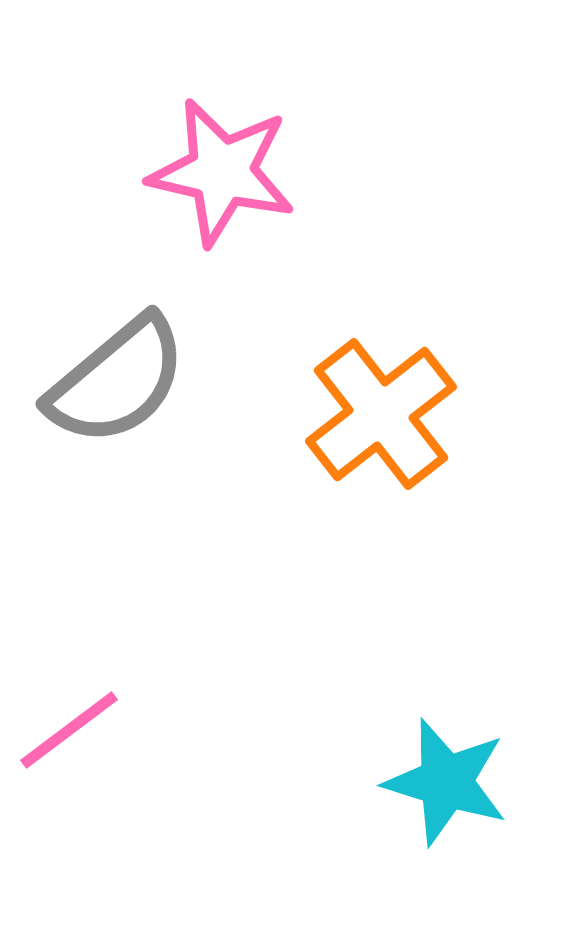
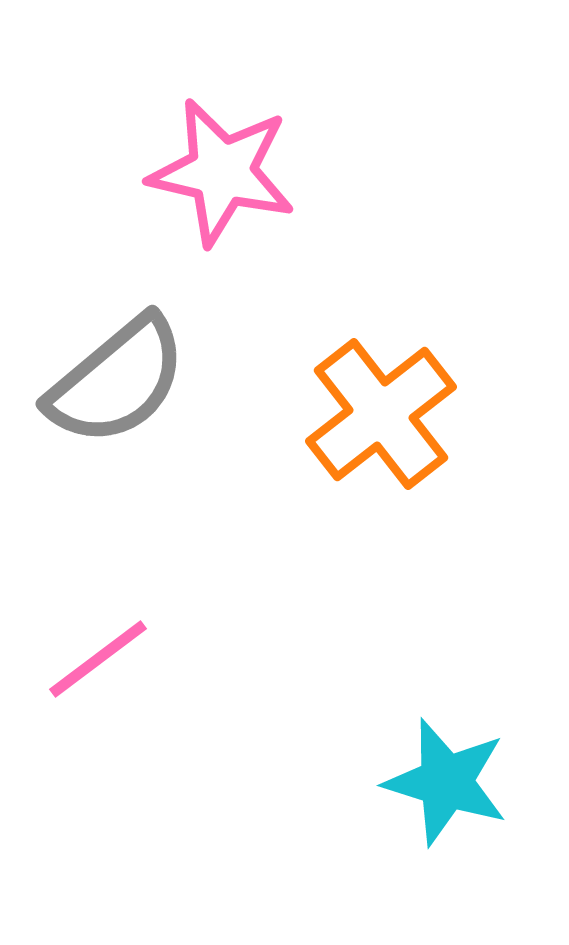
pink line: moved 29 px right, 71 px up
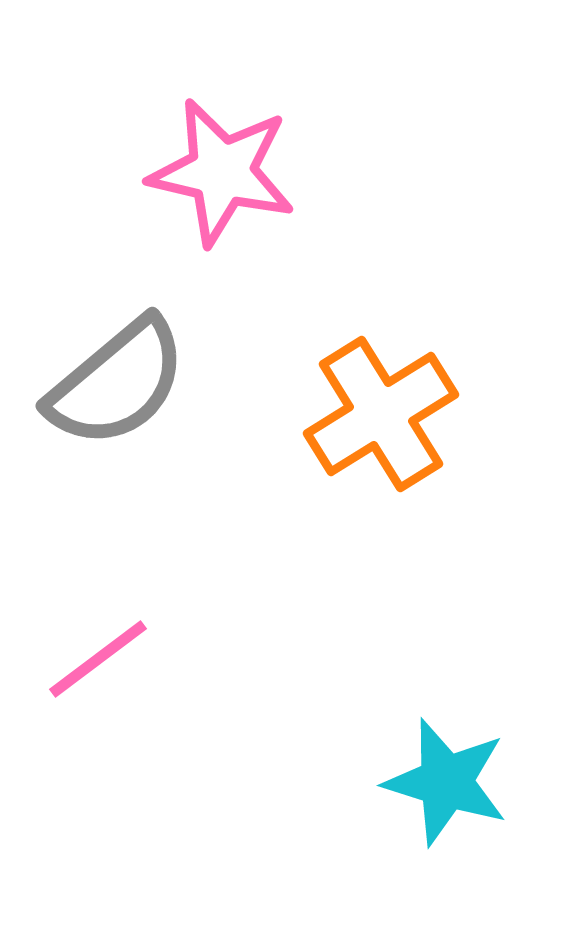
gray semicircle: moved 2 px down
orange cross: rotated 6 degrees clockwise
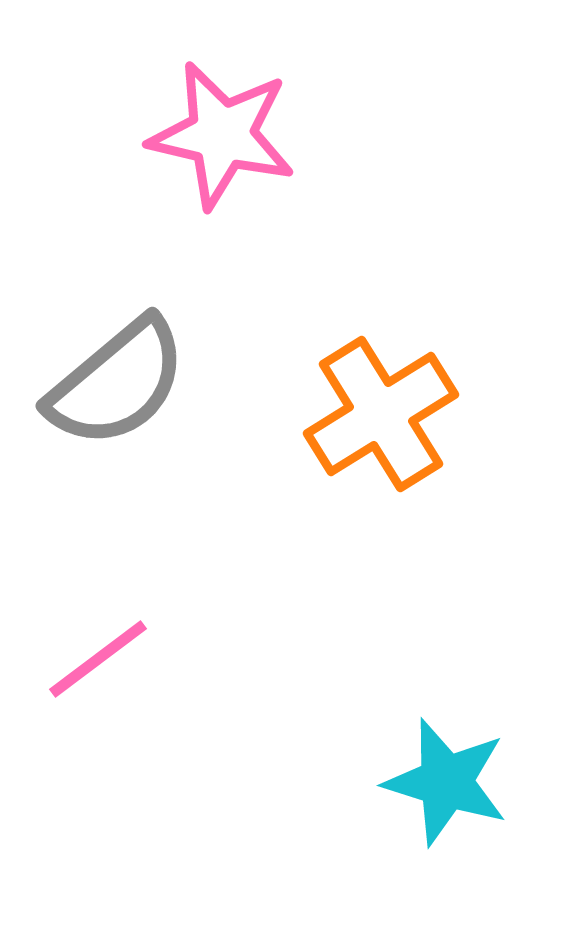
pink star: moved 37 px up
